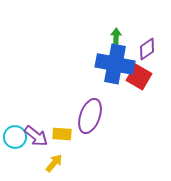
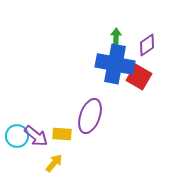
purple diamond: moved 4 px up
cyan circle: moved 2 px right, 1 px up
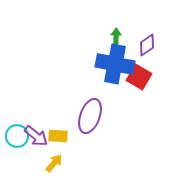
yellow rectangle: moved 4 px left, 2 px down
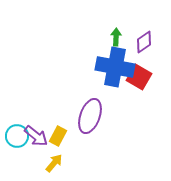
purple diamond: moved 3 px left, 3 px up
blue cross: moved 3 px down
yellow rectangle: rotated 66 degrees counterclockwise
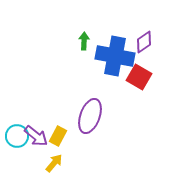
green arrow: moved 32 px left, 4 px down
blue cross: moved 11 px up
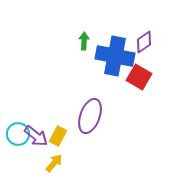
cyan circle: moved 1 px right, 2 px up
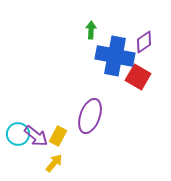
green arrow: moved 7 px right, 11 px up
red square: moved 1 px left
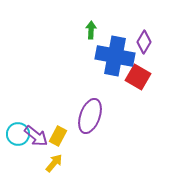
purple diamond: rotated 25 degrees counterclockwise
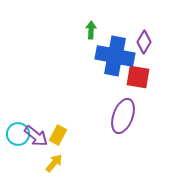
red square: rotated 20 degrees counterclockwise
purple ellipse: moved 33 px right
yellow rectangle: moved 1 px up
